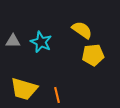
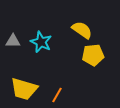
orange line: rotated 42 degrees clockwise
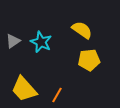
gray triangle: rotated 35 degrees counterclockwise
yellow pentagon: moved 4 px left, 5 px down
yellow trapezoid: rotated 32 degrees clockwise
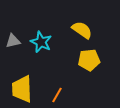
gray triangle: rotated 21 degrees clockwise
yellow trapezoid: moved 2 px left; rotated 40 degrees clockwise
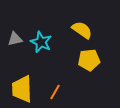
gray triangle: moved 2 px right, 2 px up
orange line: moved 2 px left, 3 px up
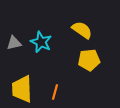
gray triangle: moved 1 px left, 4 px down
orange line: rotated 14 degrees counterclockwise
